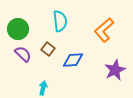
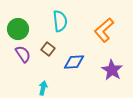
purple semicircle: rotated 12 degrees clockwise
blue diamond: moved 1 px right, 2 px down
purple star: moved 3 px left; rotated 15 degrees counterclockwise
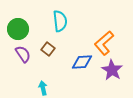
orange L-shape: moved 13 px down
blue diamond: moved 8 px right
cyan arrow: rotated 24 degrees counterclockwise
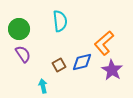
green circle: moved 1 px right
brown square: moved 11 px right, 16 px down; rotated 24 degrees clockwise
blue diamond: rotated 10 degrees counterclockwise
cyan arrow: moved 2 px up
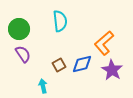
blue diamond: moved 2 px down
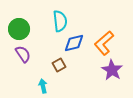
blue diamond: moved 8 px left, 21 px up
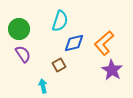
cyan semicircle: rotated 25 degrees clockwise
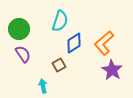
blue diamond: rotated 20 degrees counterclockwise
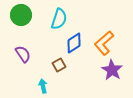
cyan semicircle: moved 1 px left, 2 px up
green circle: moved 2 px right, 14 px up
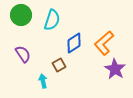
cyan semicircle: moved 7 px left, 1 px down
purple star: moved 3 px right, 1 px up
cyan arrow: moved 5 px up
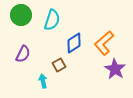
purple semicircle: rotated 60 degrees clockwise
